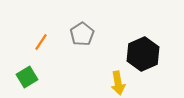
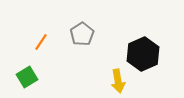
yellow arrow: moved 2 px up
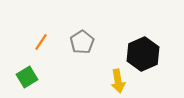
gray pentagon: moved 8 px down
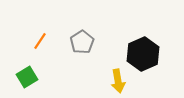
orange line: moved 1 px left, 1 px up
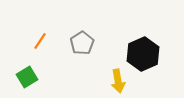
gray pentagon: moved 1 px down
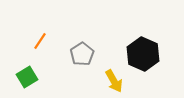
gray pentagon: moved 11 px down
black hexagon: rotated 12 degrees counterclockwise
yellow arrow: moved 4 px left; rotated 20 degrees counterclockwise
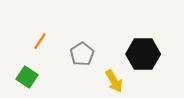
black hexagon: rotated 24 degrees counterclockwise
green square: rotated 25 degrees counterclockwise
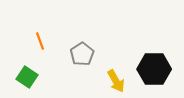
orange line: rotated 54 degrees counterclockwise
black hexagon: moved 11 px right, 15 px down
yellow arrow: moved 2 px right
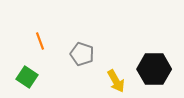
gray pentagon: rotated 20 degrees counterclockwise
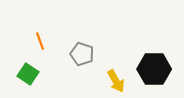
green square: moved 1 px right, 3 px up
